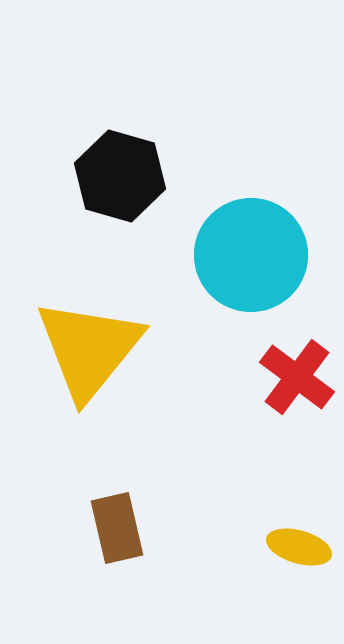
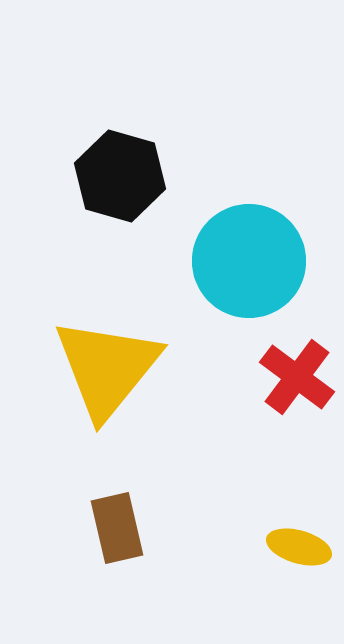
cyan circle: moved 2 px left, 6 px down
yellow triangle: moved 18 px right, 19 px down
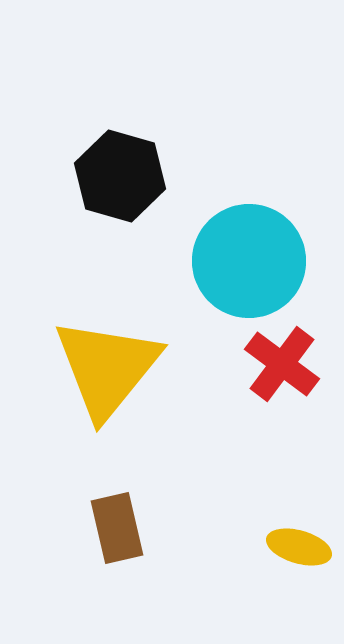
red cross: moved 15 px left, 13 px up
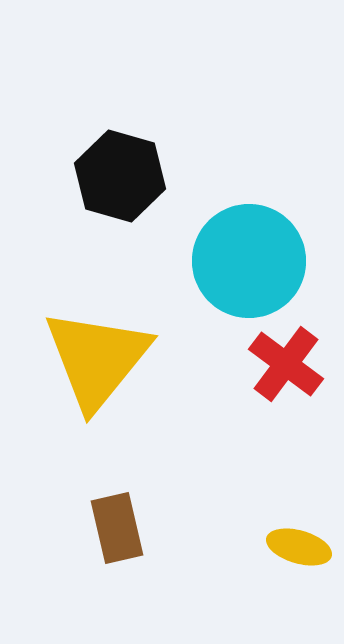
red cross: moved 4 px right
yellow triangle: moved 10 px left, 9 px up
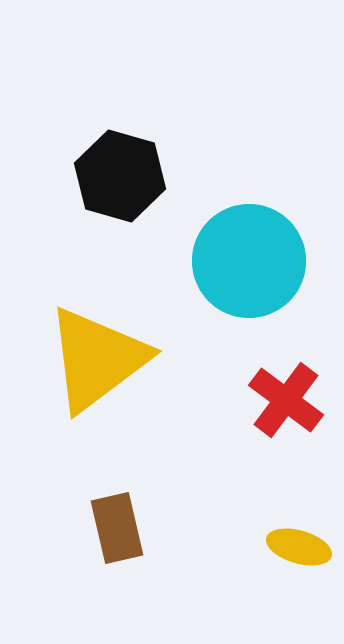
yellow triangle: rotated 14 degrees clockwise
red cross: moved 36 px down
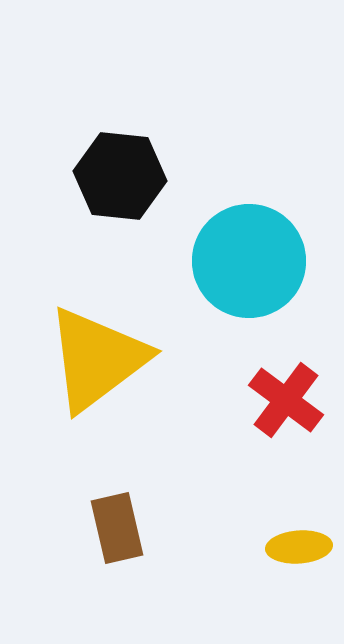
black hexagon: rotated 10 degrees counterclockwise
yellow ellipse: rotated 20 degrees counterclockwise
